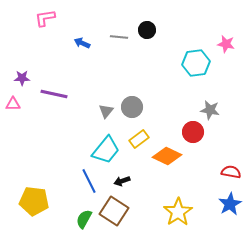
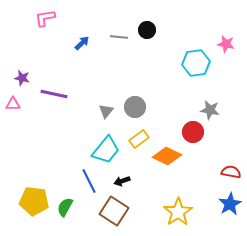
blue arrow: rotated 112 degrees clockwise
purple star: rotated 14 degrees clockwise
gray circle: moved 3 px right
green semicircle: moved 19 px left, 12 px up
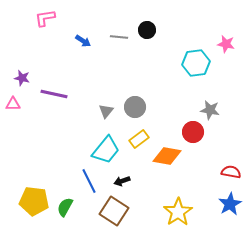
blue arrow: moved 1 px right, 2 px up; rotated 77 degrees clockwise
orange diamond: rotated 16 degrees counterclockwise
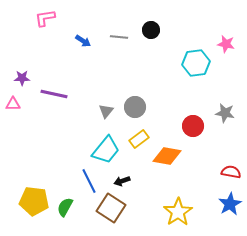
black circle: moved 4 px right
purple star: rotated 14 degrees counterclockwise
gray star: moved 15 px right, 3 px down
red circle: moved 6 px up
brown square: moved 3 px left, 3 px up
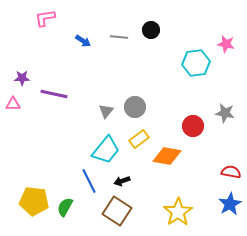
brown square: moved 6 px right, 3 px down
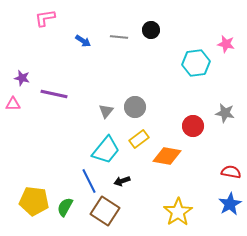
purple star: rotated 14 degrees clockwise
brown square: moved 12 px left
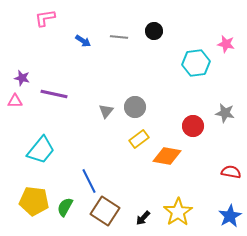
black circle: moved 3 px right, 1 px down
pink triangle: moved 2 px right, 3 px up
cyan trapezoid: moved 65 px left
black arrow: moved 21 px right, 37 px down; rotated 28 degrees counterclockwise
blue star: moved 12 px down
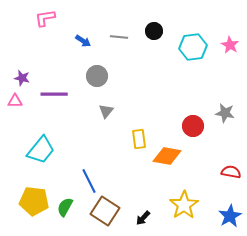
pink star: moved 4 px right, 1 px down; rotated 18 degrees clockwise
cyan hexagon: moved 3 px left, 16 px up
purple line: rotated 12 degrees counterclockwise
gray circle: moved 38 px left, 31 px up
yellow rectangle: rotated 60 degrees counterclockwise
yellow star: moved 6 px right, 7 px up
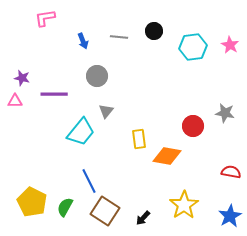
blue arrow: rotated 35 degrees clockwise
cyan trapezoid: moved 40 px right, 18 px up
yellow pentagon: moved 2 px left, 1 px down; rotated 20 degrees clockwise
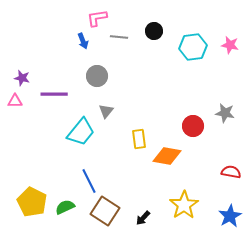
pink L-shape: moved 52 px right
pink star: rotated 18 degrees counterclockwise
green semicircle: rotated 36 degrees clockwise
